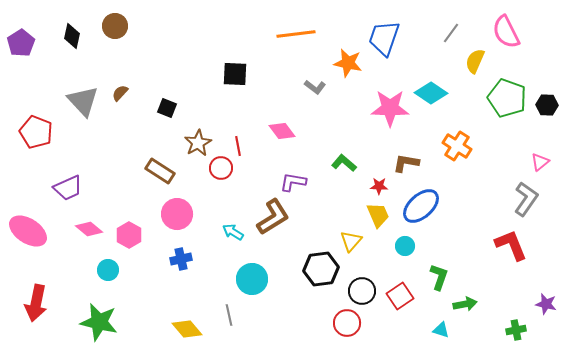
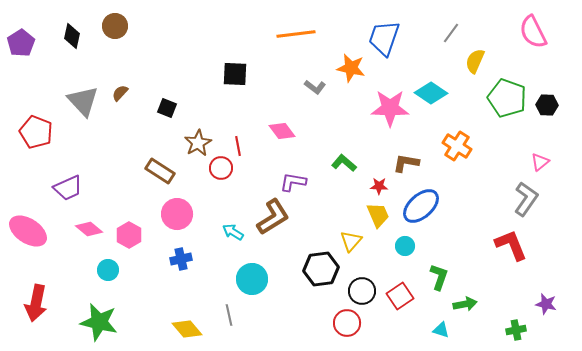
pink semicircle at (506, 32): moved 27 px right
orange star at (348, 63): moved 3 px right, 5 px down
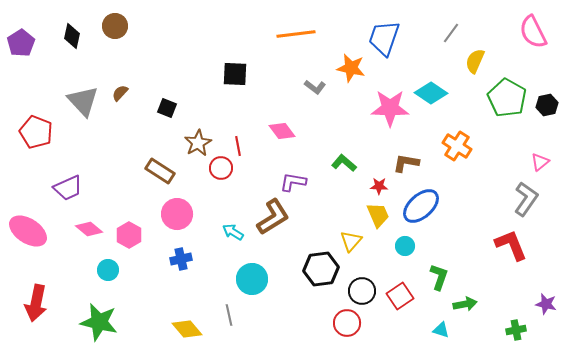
green pentagon at (507, 98): rotated 9 degrees clockwise
black hexagon at (547, 105): rotated 15 degrees counterclockwise
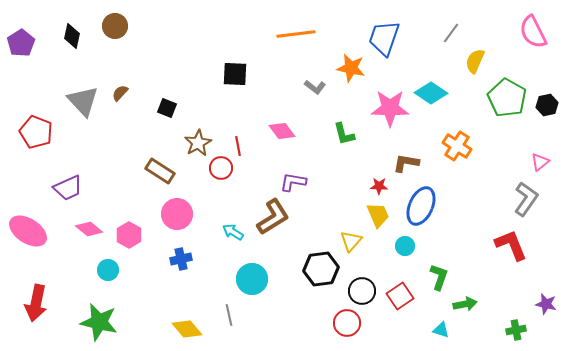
green L-shape at (344, 163): moved 29 px up; rotated 145 degrees counterclockwise
blue ellipse at (421, 206): rotated 24 degrees counterclockwise
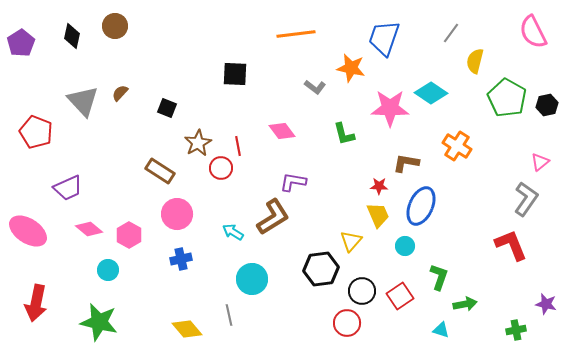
yellow semicircle at (475, 61): rotated 10 degrees counterclockwise
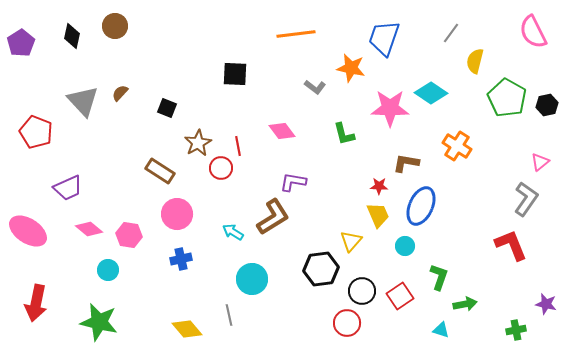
pink hexagon at (129, 235): rotated 20 degrees counterclockwise
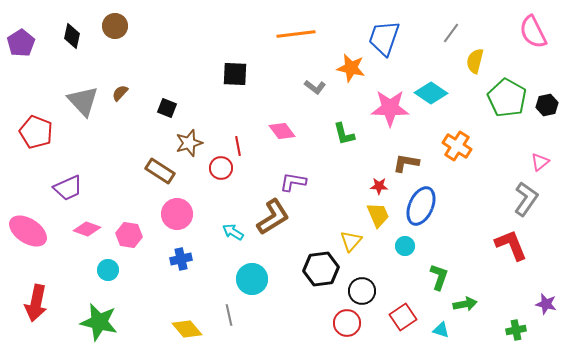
brown star at (198, 143): moved 9 px left; rotated 12 degrees clockwise
pink diamond at (89, 229): moved 2 px left; rotated 20 degrees counterclockwise
red square at (400, 296): moved 3 px right, 21 px down
